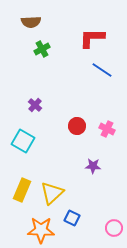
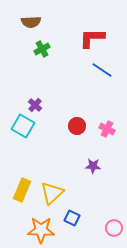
cyan square: moved 15 px up
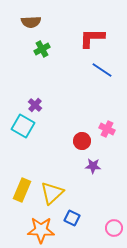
red circle: moved 5 px right, 15 px down
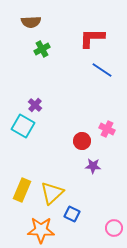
blue square: moved 4 px up
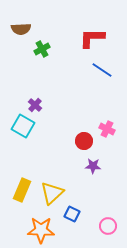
brown semicircle: moved 10 px left, 7 px down
red circle: moved 2 px right
pink circle: moved 6 px left, 2 px up
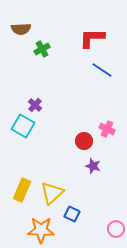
purple star: rotated 14 degrees clockwise
pink circle: moved 8 px right, 3 px down
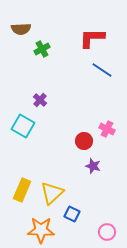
purple cross: moved 5 px right, 5 px up
pink circle: moved 9 px left, 3 px down
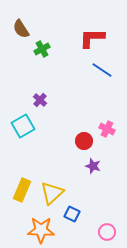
brown semicircle: rotated 60 degrees clockwise
cyan square: rotated 30 degrees clockwise
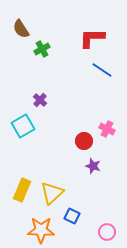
blue square: moved 2 px down
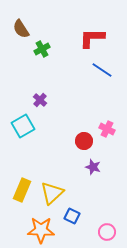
purple star: moved 1 px down
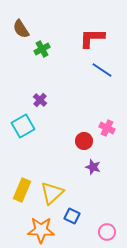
pink cross: moved 1 px up
